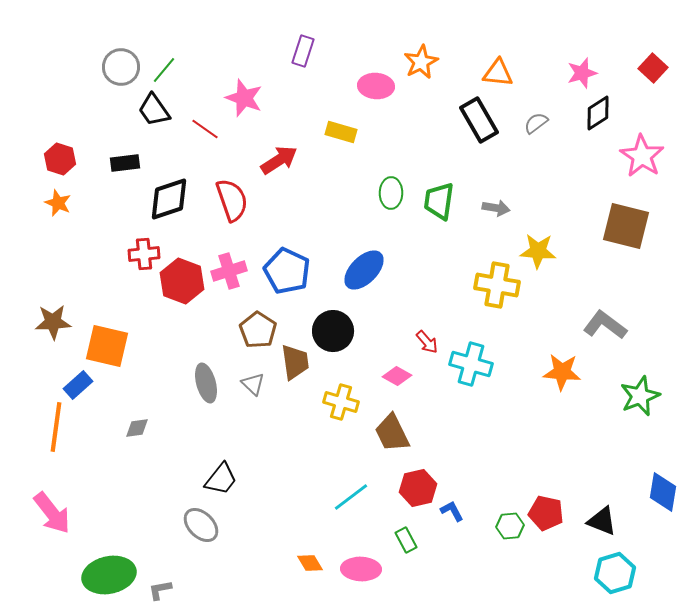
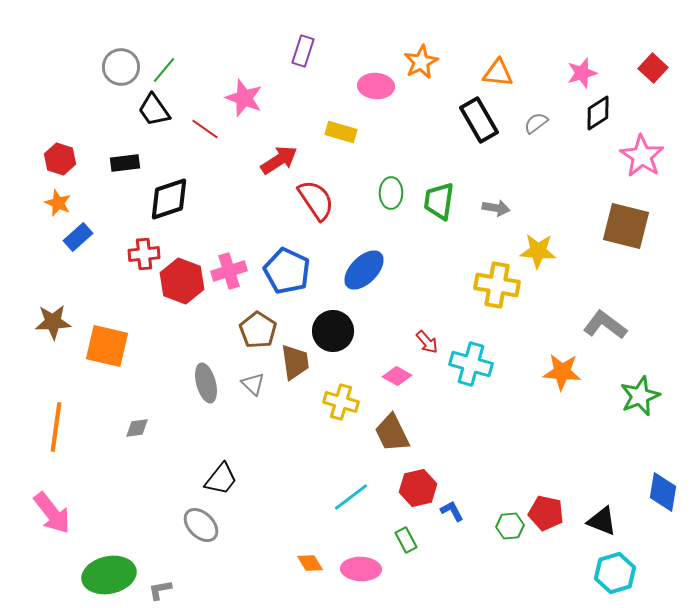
red semicircle at (232, 200): moved 84 px right; rotated 15 degrees counterclockwise
blue rectangle at (78, 385): moved 148 px up
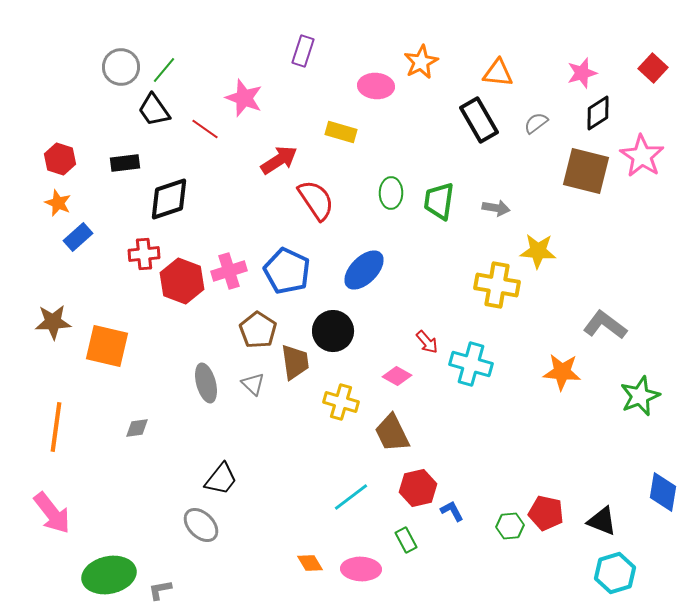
brown square at (626, 226): moved 40 px left, 55 px up
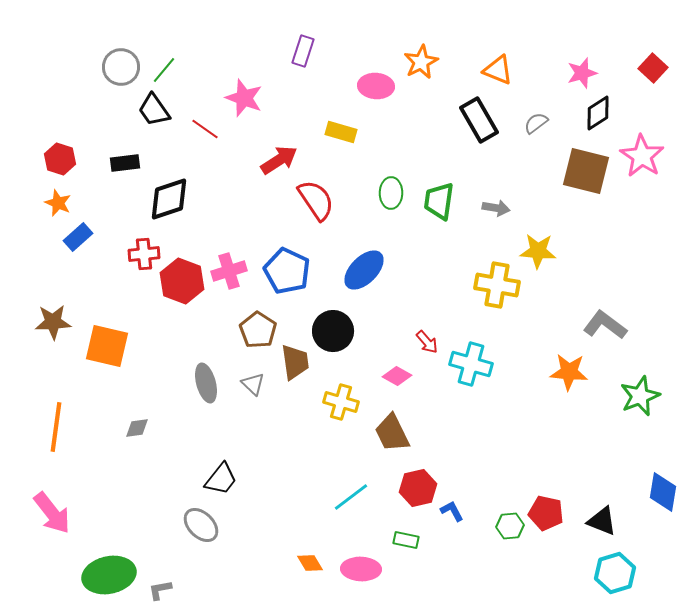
orange triangle at (498, 73): moved 3 px up; rotated 16 degrees clockwise
orange star at (562, 372): moved 7 px right
green rectangle at (406, 540): rotated 50 degrees counterclockwise
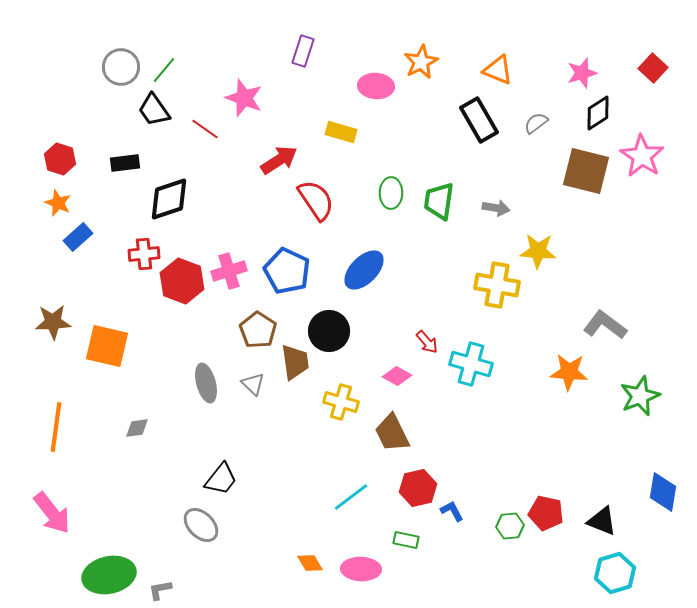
black circle at (333, 331): moved 4 px left
